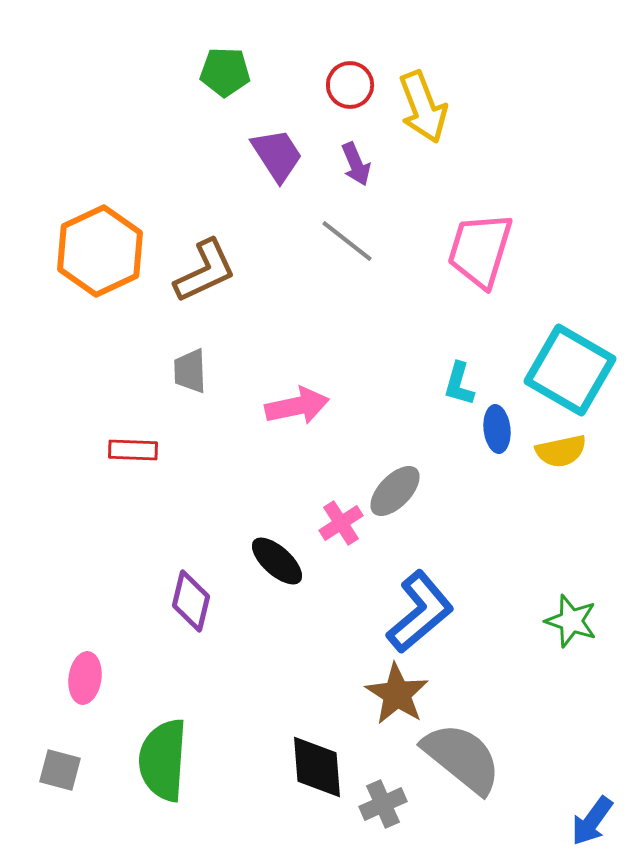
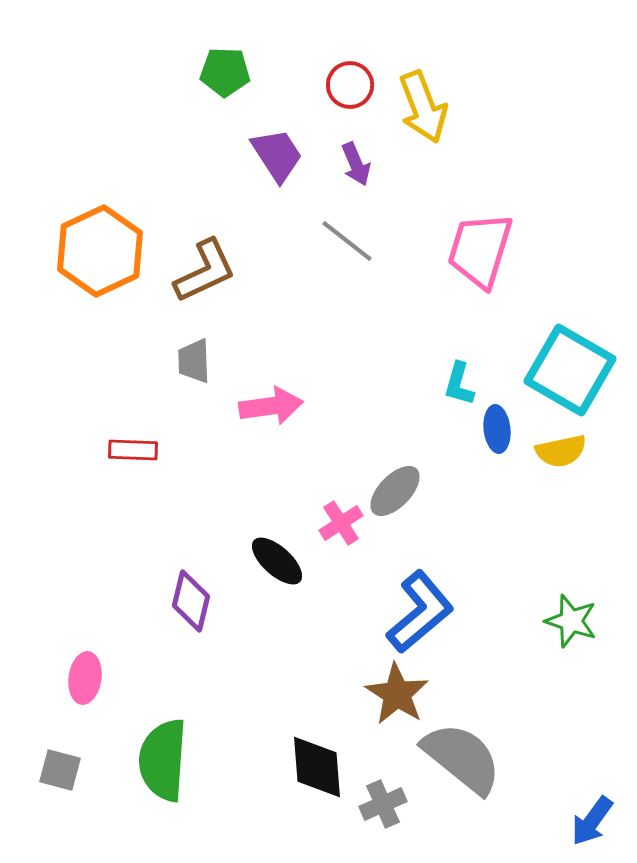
gray trapezoid: moved 4 px right, 10 px up
pink arrow: moved 26 px left; rotated 4 degrees clockwise
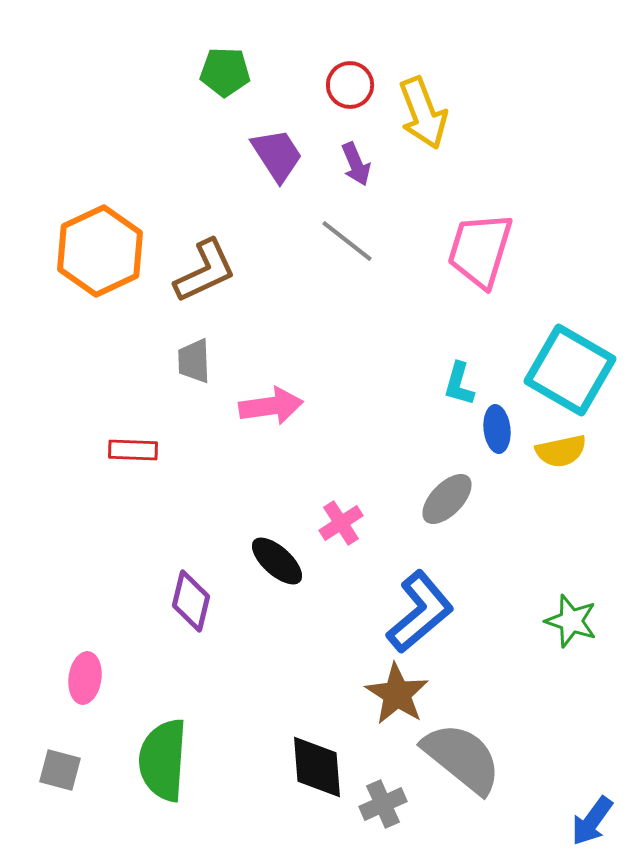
yellow arrow: moved 6 px down
gray ellipse: moved 52 px right, 8 px down
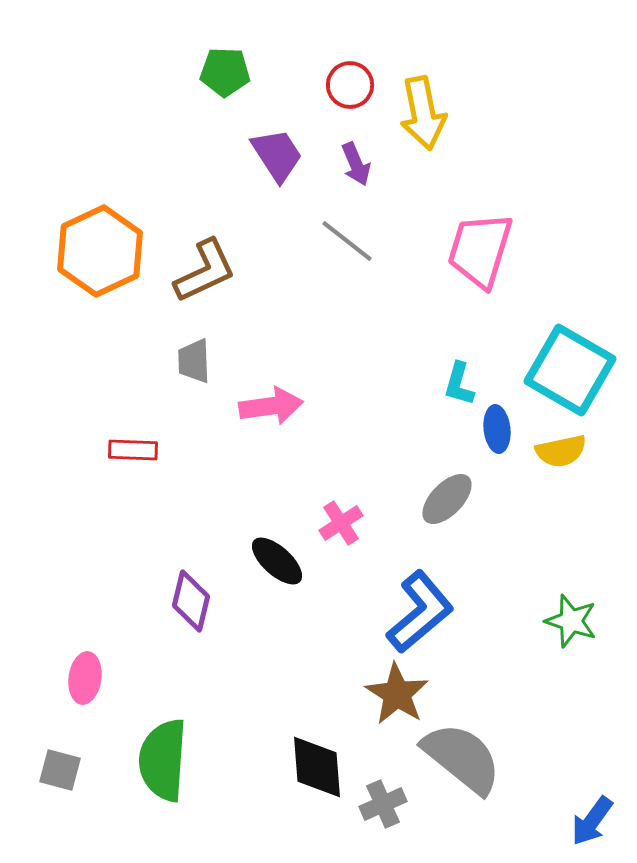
yellow arrow: rotated 10 degrees clockwise
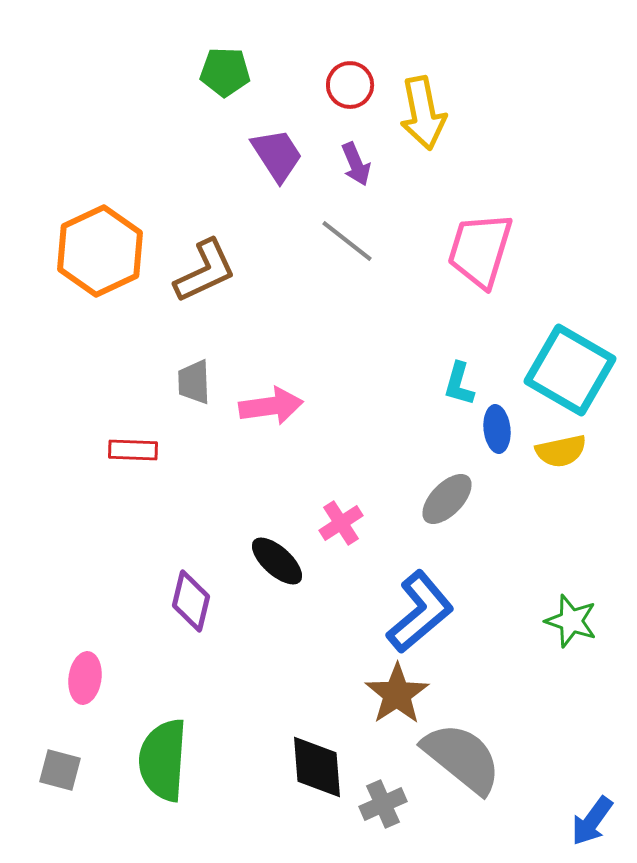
gray trapezoid: moved 21 px down
brown star: rotated 6 degrees clockwise
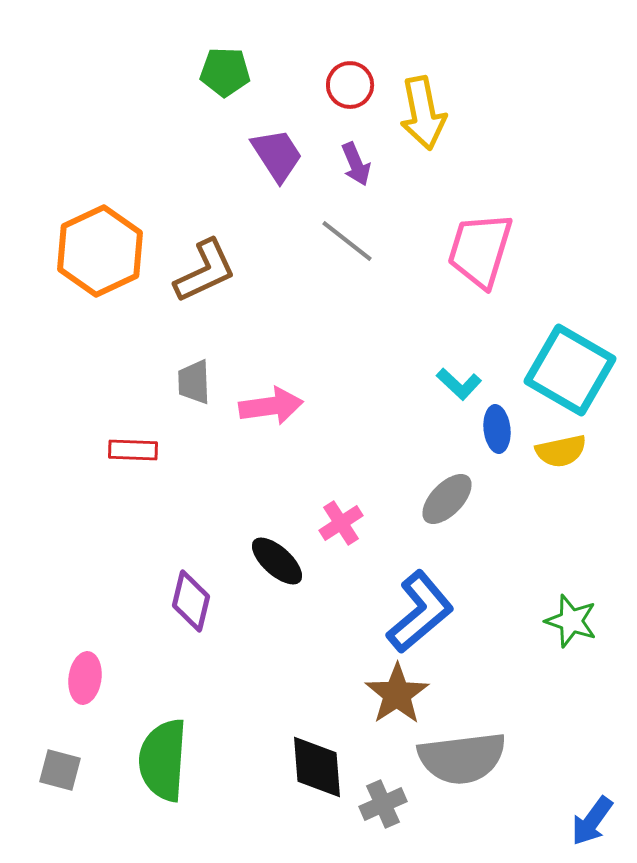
cyan L-shape: rotated 63 degrees counterclockwise
gray semicircle: rotated 134 degrees clockwise
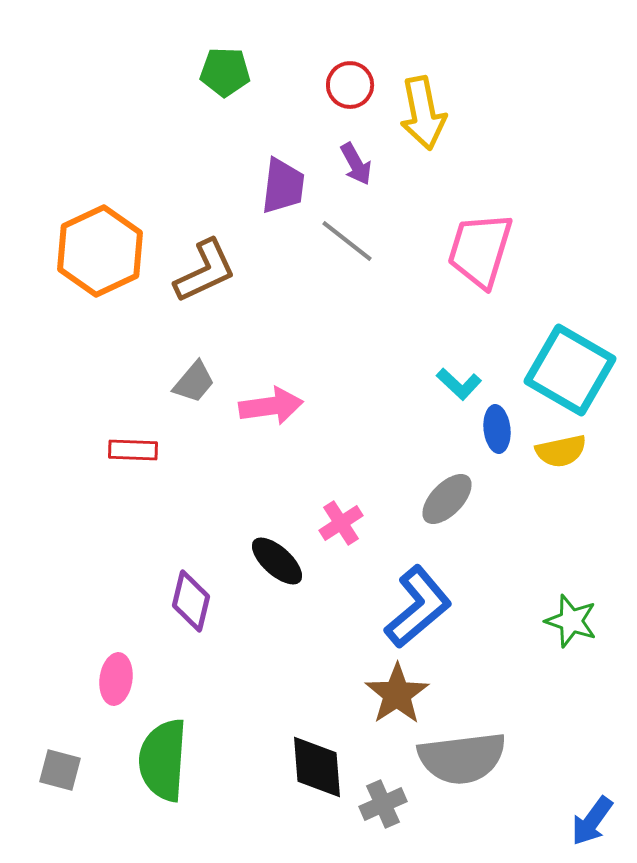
purple trapezoid: moved 6 px right, 31 px down; rotated 40 degrees clockwise
purple arrow: rotated 6 degrees counterclockwise
gray trapezoid: rotated 138 degrees counterclockwise
blue L-shape: moved 2 px left, 5 px up
pink ellipse: moved 31 px right, 1 px down
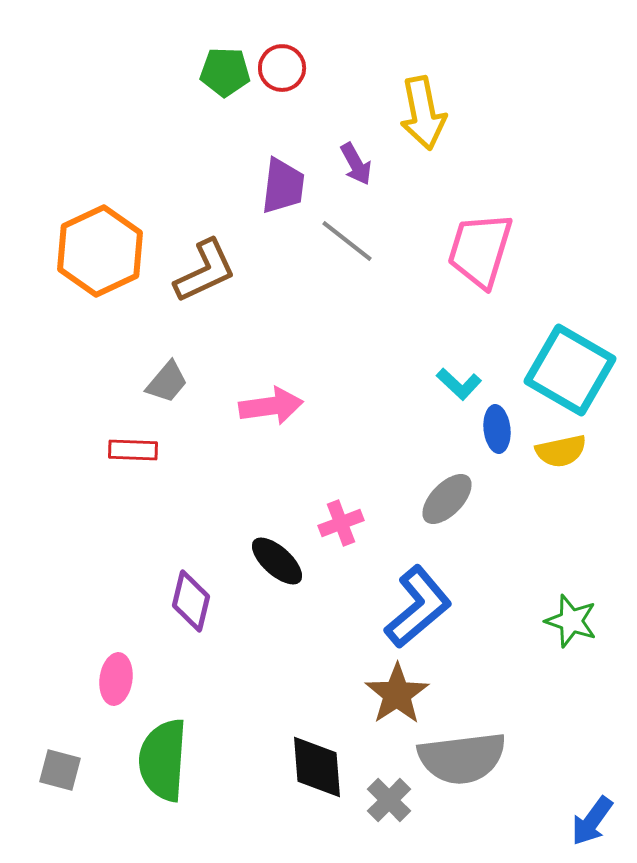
red circle: moved 68 px left, 17 px up
gray trapezoid: moved 27 px left
pink cross: rotated 12 degrees clockwise
gray cross: moved 6 px right, 4 px up; rotated 21 degrees counterclockwise
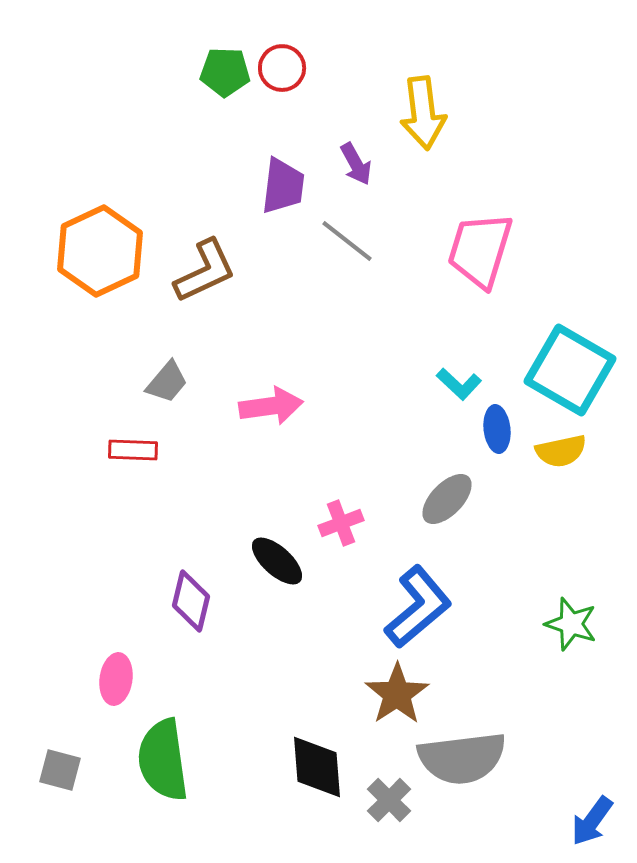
yellow arrow: rotated 4 degrees clockwise
green star: moved 3 px down
green semicircle: rotated 12 degrees counterclockwise
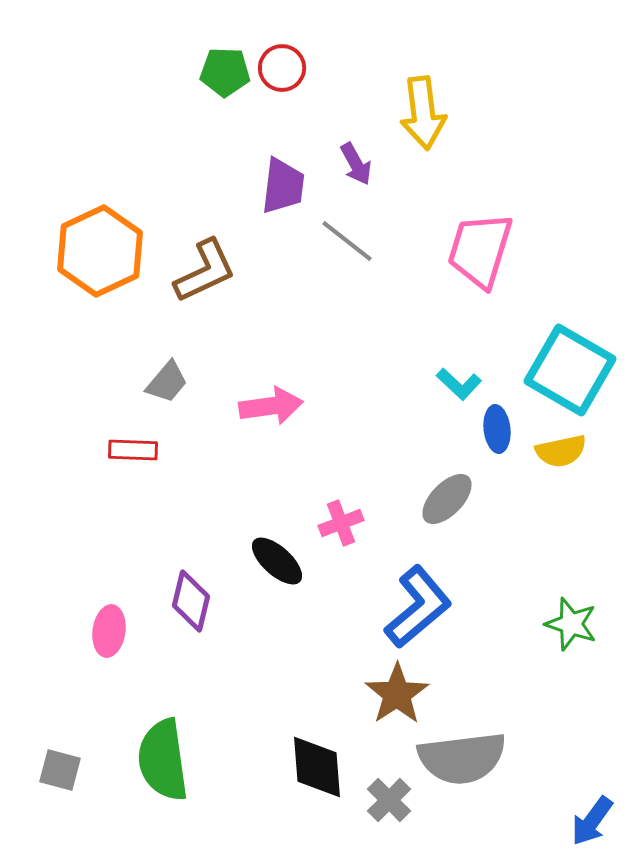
pink ellipse: moved 7 px left, 48 px up
